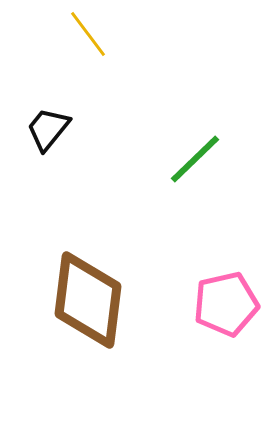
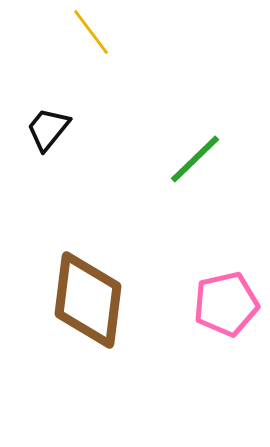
yellow line: moved 3 px right, 2 px up
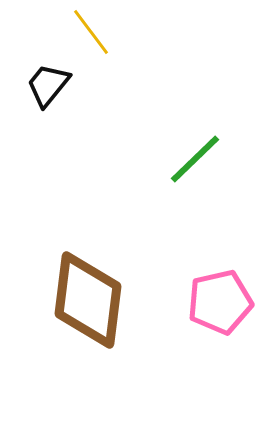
black trapezoid: moved 44 px up
pink pentagon: moved 6 px left, 2 px up
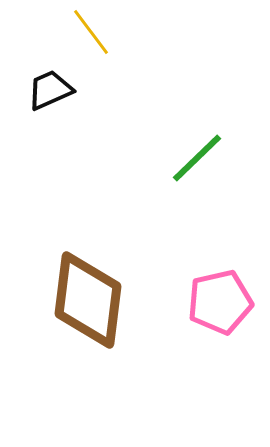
black trapezoid: moved 2 px right, 5 px down; rotated 27 degrees clockwise
green line: moved 2 px right, 1 px up
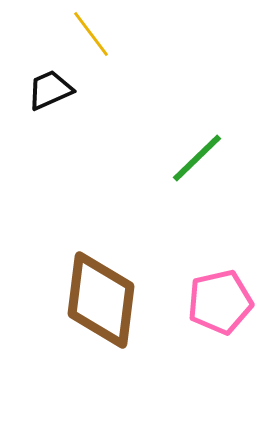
yellow line: moved 2 px down
brown diamond: moved 13 px right
